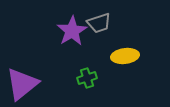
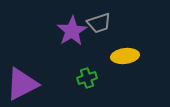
purple triangle: rotated 12 degrees clockwise
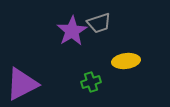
yellow ellipse: moved 1 px right, 5 px down
green cross: moved 4 px right, 4 px down
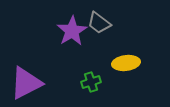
gray trapezoid: rotated 55 degrees clockwise
yellow ellipse: moved 2 px down
purple triangle: moved 4 px right, 1 px up
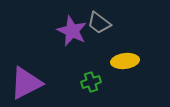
purple star: rotated 16 degrees counterclockwise
yellow ellipse: moved 1 px left, 2 px up
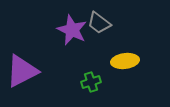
purple star: moved 1 px up
purple triangle: moved 4 px left, 12 px up
